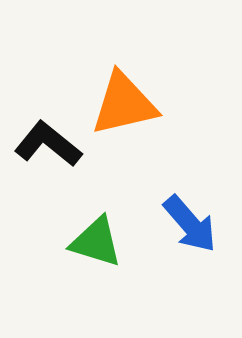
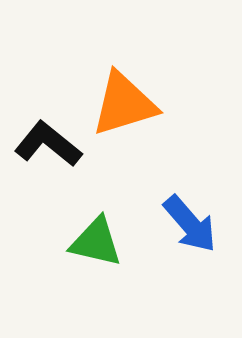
orange triangle: rotated 4 degrees counterclockwise
green triangle: rotated 4 degrees counterclockwise
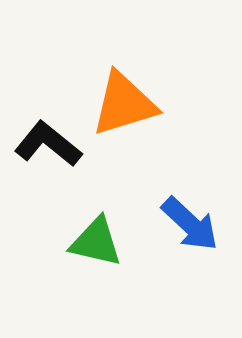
blue arrow: rotated 6 degrees counterclockwise
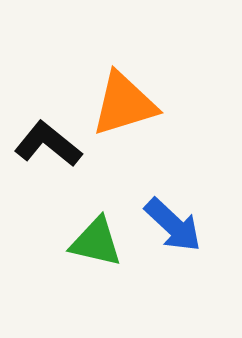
blue arrow: moved 17 px left, 1 px down
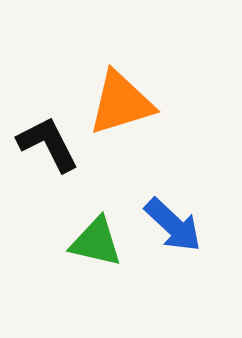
orange triangle: moved 3 px left, 1 px up
black L-shape: rotated 24 degrees clockwise
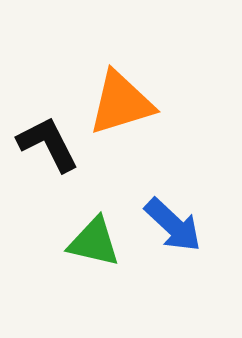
green triangle: moved 2 px left
